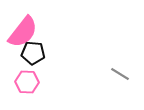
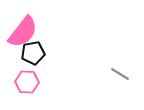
black pentagon: rotated 15 degrees counterclockwise
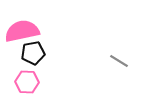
pink semicircle: moved 1 px left, 1 px up; rotated 140 degrees counterclockwise
gray line: moved 1 px left, 13 px up
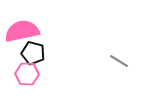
black pentagon: rotated 25 degrees clockwise
pink hexagon: moved 8 px up
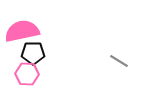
black pentagon: rotated 15 degrees counterclockwise
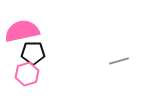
gray line: rotated 48 degrees counterclockwise
pink hexagon: rotated 20 degrees counterclockwise
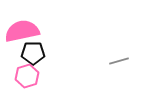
pink hexagon: moved 2 px down
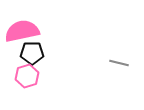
black pentagon: moved 1 px left
gray line: moved 2 px down; rotated 30 degrees clockwise
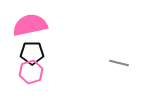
pink semicircle: moved 8 px right, 6 px up
pink hexagon: moved 4 px right, 4 px up
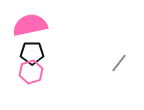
gray line: rotated 66 degrees counterclockwise
